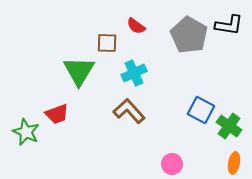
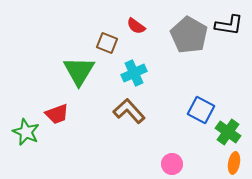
brown square: rotated 20 degrees clockwise
green cross: moved 1 px left, 6 px down
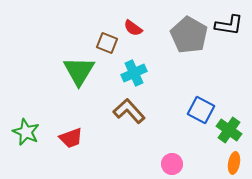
red semicircle: moved 3 px left, 2 px down
red trapezoid: moved 14 px right, 24 px down
green cross: moved 1 px right, 2 px up
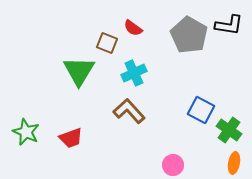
pink circle: moved 1 px right, 1 px down
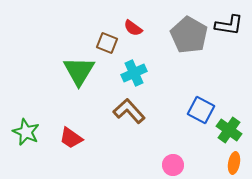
red trapezoid: rotated 55 degrees clockwise
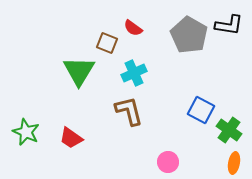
brown L-shape: rotated 28 degrees clockwise
pink circle: moved 5 px left, 3 px up
